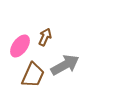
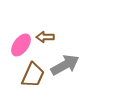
brown arrow: rotated 114 degrees counterclockwise
pink ellipse: moved 1 px right, 1 px up
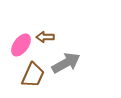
gray arrow: moved 1 px right, 2 px up
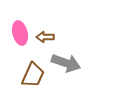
pink ellipse: moved 1 px left, 12 px up; rotated 50 degrees counterclockwise
gray arrow: rotated 48 degrees clockwise
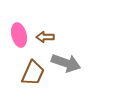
pink ellipse: moved 1 px left, 2 px down
brown trapezoid: moved 2 px up
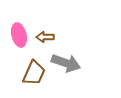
brown trapezoid: moved 1 px right
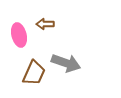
brown arrow: moved 13 px up
